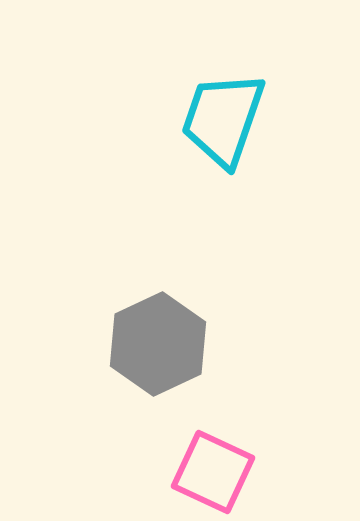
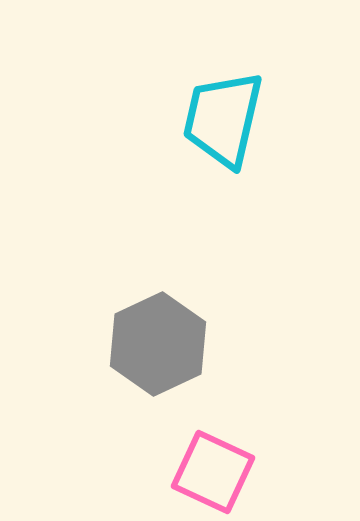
cyan trapezoid: rotated 6 degrees counterclockwise
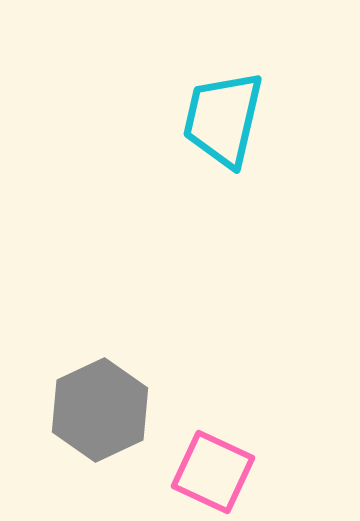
gray hexagon: moved 58 px left, 66 px down
